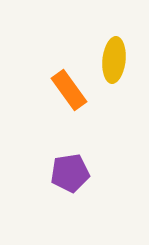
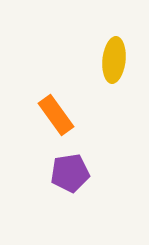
orange rectangle: moved 13 px left, 25 px down
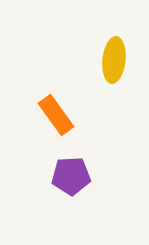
purple pentagon: moved 1 px right, 3 px down; rotated 6 degrees clockwise
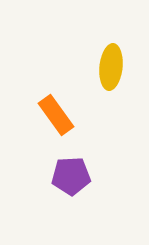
yellow ellipse: moved 3 px left, 7 px down
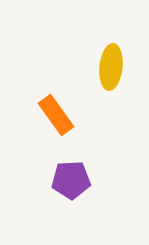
purple pentagon: moved 4 px down
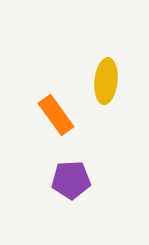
yellow ellipse: moved 5 px left, 14 px down
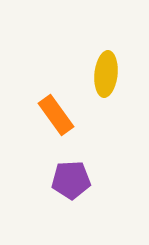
yellow ellipse: moved 7 px up
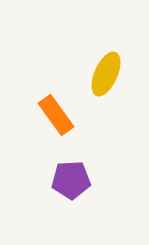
yellow ellipse: rotated 18 degrees clockwise
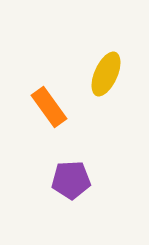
orange rectangle: moved 7 px left, 8 px up
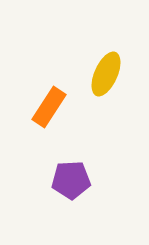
orange rectangle: rotated 69 degrees clockwise
